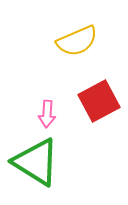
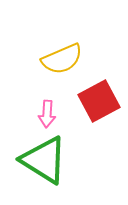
yellow semicircle: moved 15 px left, 18 px down
green triangle: moved 8 px right, 2 px up
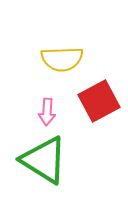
yellow semicircle: rotated 21 degrees clockwise
pink arrow: moved 2 px up
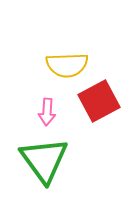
yellow semicircle: moved 5 px right, 6 px down
green triangle: rotated 22 degrees clockwise
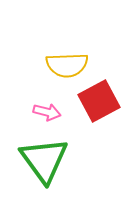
pink arrow: rotated 80 degrees counterclockwise
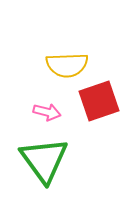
red square: rotated 9 degrees clockwise
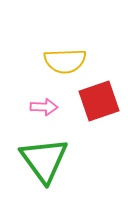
yellow semicircle: moved 2 px left, 4 px up
pink arrow: moved 3 px left, 5 px up; rotated 12 degrees counterclockwise
